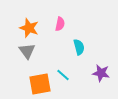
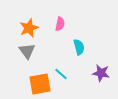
orange star: rotated 30 degrees clockwise
cyan line: moved 2 px left, 1 px up
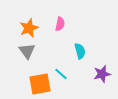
cyan semicircle: moved 1 px right, 4 px down
purple star: moved 1 px right, 1 px down; rotated 24 degrees counterclockwise
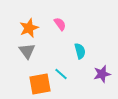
pink semicircle: rotated 48 degrees counterclockwise
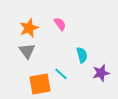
cyan semicircle: moved 2 px right, 4 px down
purple star: moved 1 px left, 1 px up
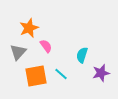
pink semicircle: moved 14 px left, 22 px down
gray triangle: moved 9 px left, 1 px down; rotated 18 degrees clockwise
cyan semicircle: rotated 147 degrees counterclockwise
orange square: moved 4 px left, 8 px up
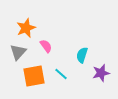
orange star: moved 3 px left
orange square: moved 2 px left
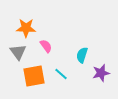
orange star: rotated 24 degrees clockwise
gray triangle: rotated 18 degrees counterclockwise
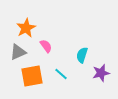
orange star: rotated 30 degrees counterclockwise
gray triangle: rotated 42 degrees clockwise
orange square: moved 2 px left
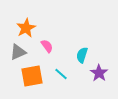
pink semicircle: moved 1 px right
purple star: moved 2 px left; rotated 24 degrees counterclockwise
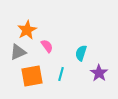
orange star: moved 1 px right, 2 px down
cyan semicircle: moved 1 px left, 2 px up
cyan line: rotated 64 degrees clockwise
